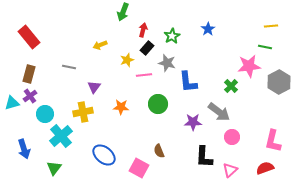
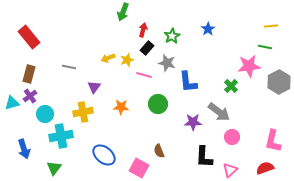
yellow arrow: moved 8 px right, 13 px down
pink line: rotated 21 degrees clockwise
cyan cross: rotated 30 degrees clockwise
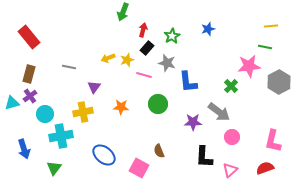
blue star: rotated 16 degrees clockwise
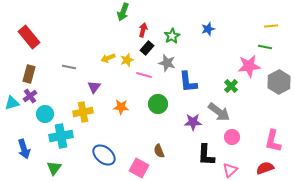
black L-shape: moved 2 px right, 2 px up
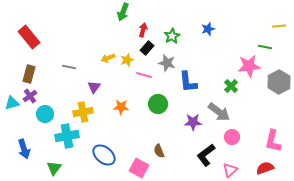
yellow line: moved 8 px right
cyan cross: moved 6 px right
black L-shape: rotated 50 degrees clockwise
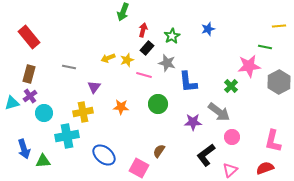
cyan circle: moved 1 px left, 1 px up
brown semicircle: rotated 56 degrees clockwise
green triangle: moved 11 px left, 7 px up; rotated 49 degrees clockwise
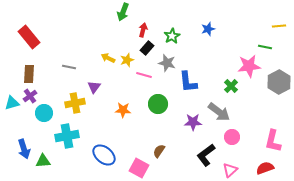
yellow arrow: rotated 48 degrees clockwise
brown rectangle: rotated 12 degrees counterclockwise
orange star: moved 2 px right, 3 px down
yellow cross: moved 8 px left, 9 px up
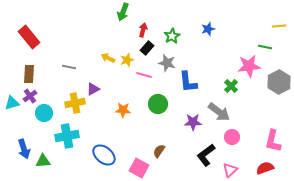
purple triangle: moved 1 px left, 2 px down; rotated 24 degrees clockwise
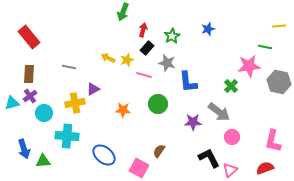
gray hexagon: rotated 20 degrees counterclockwise
cyan cross: rotated 15 degrees clockwise
black L-shape: moved 3 px right, 3 px down; rotated 100 degrees clockwise
